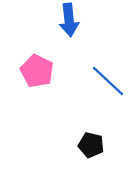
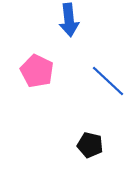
black pentagon: moved 1 px left
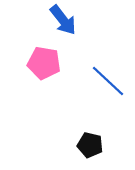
blue arrow: moved 6 px left; rotated 32 degrees counterclockwise
pink pentagon: moved 7 px right, 8 px up; rotated 16 degrees counterclockwise
